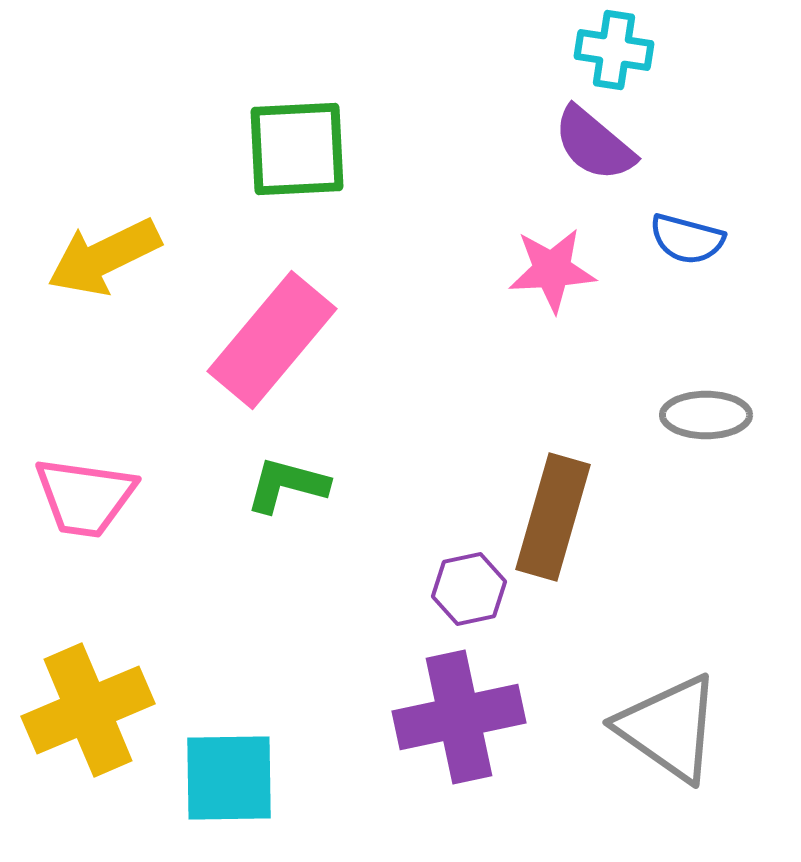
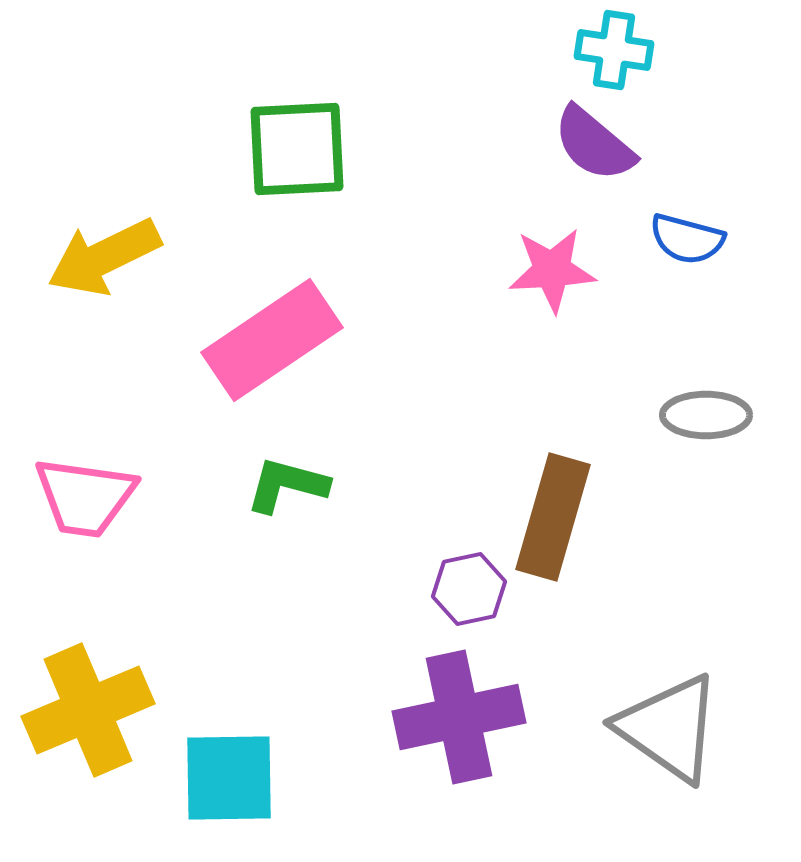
pink rectangle: rotated 16 degrees clockwise
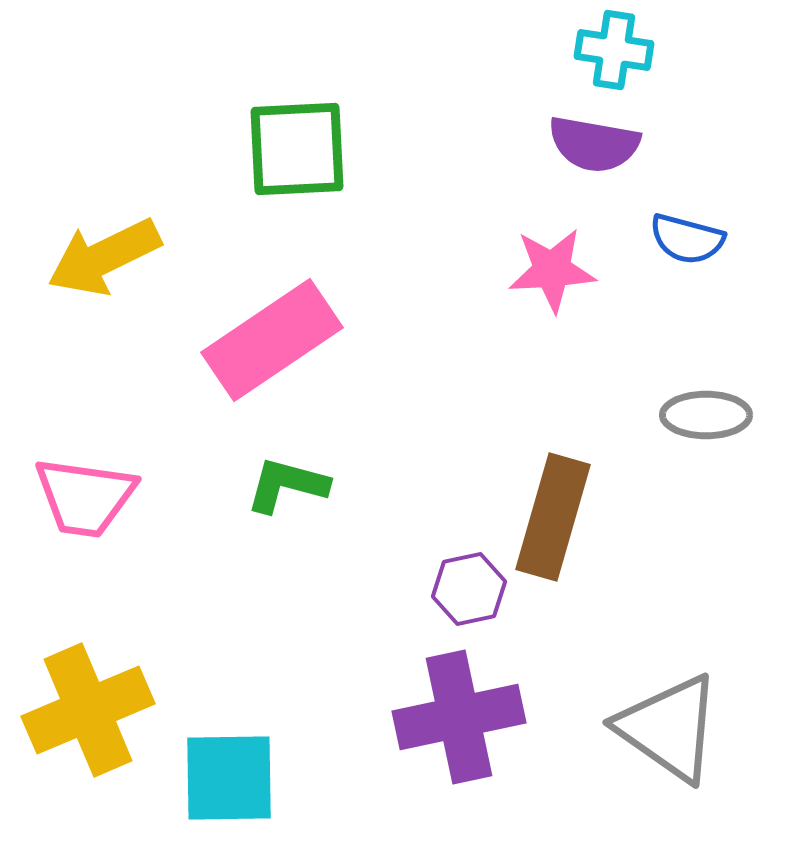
purple semicircle: rotated 30 degrees counterclockwise
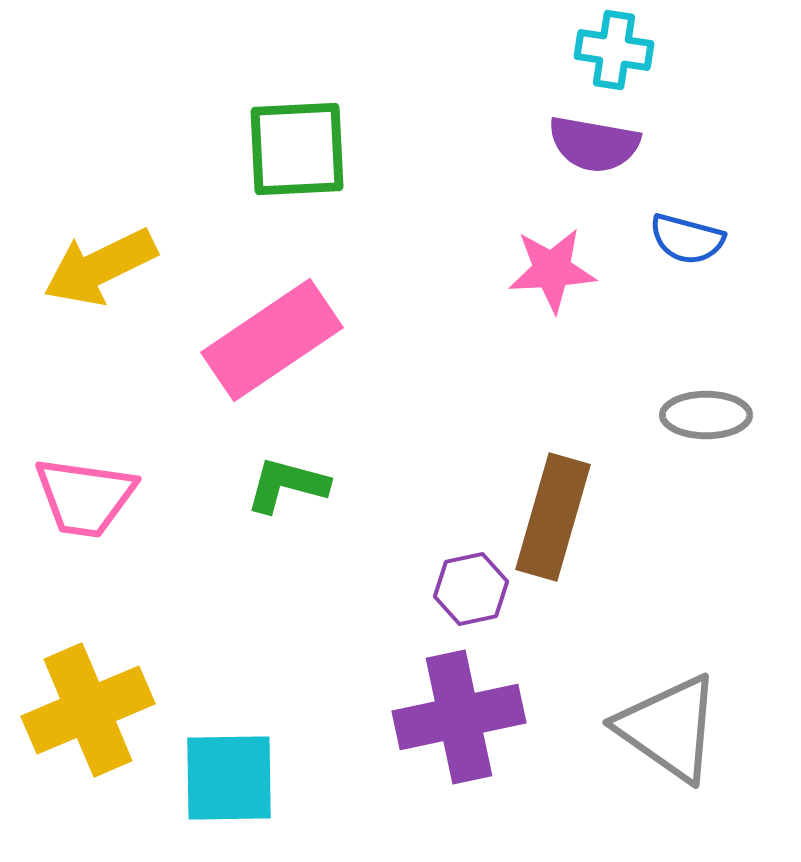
yellow arrow: moved 4 px left, 10 px down
purple hexagon: moved 2 px right
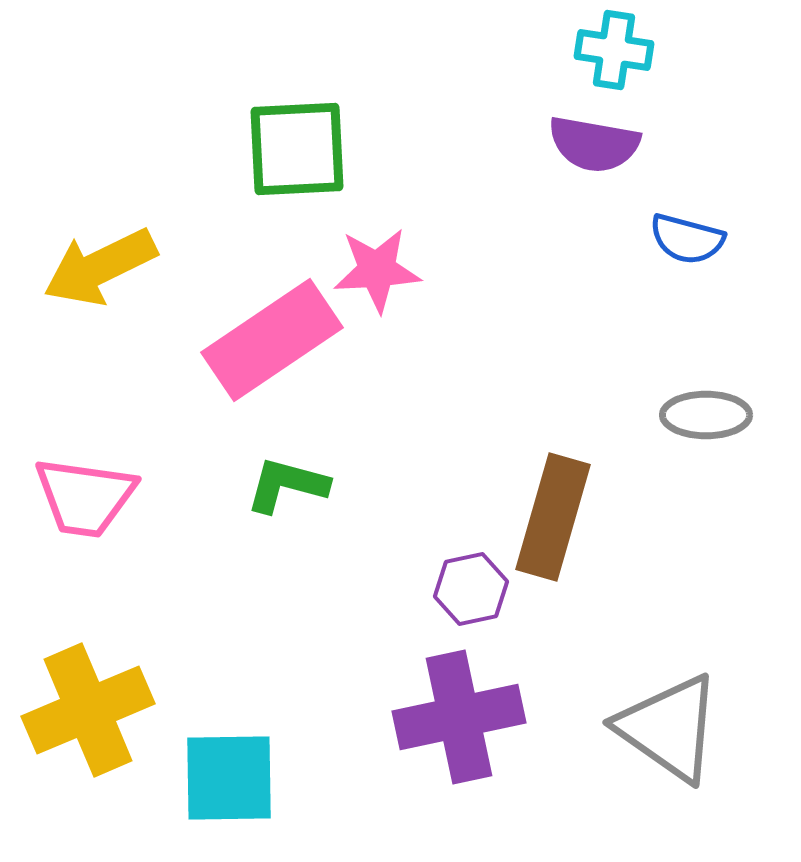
pink star: moved 175 px left
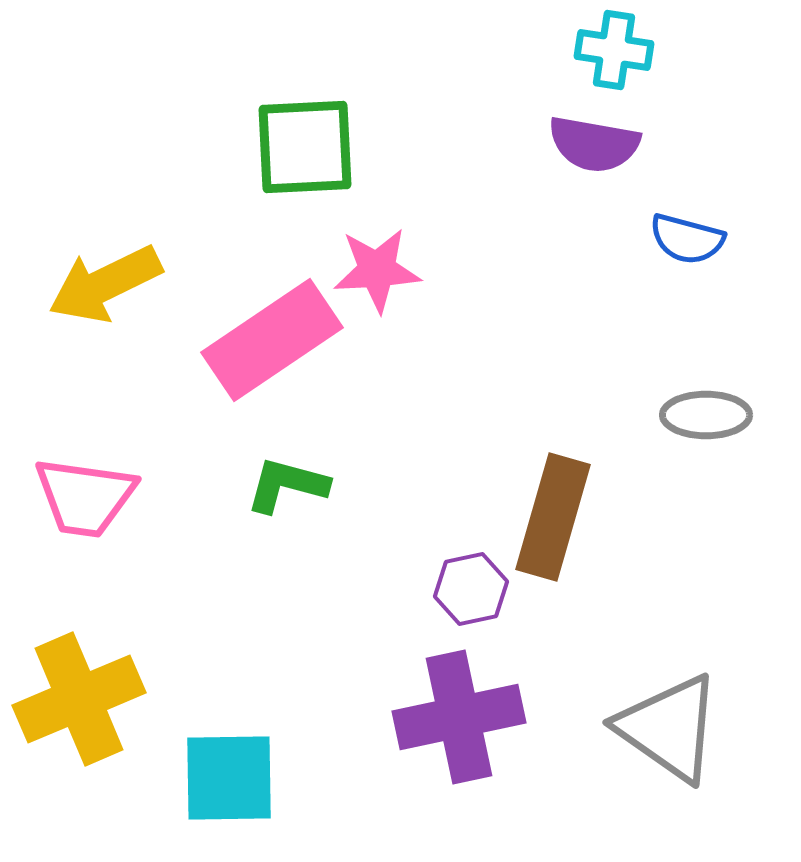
green square: moved 8 px right, 2 px up
yellow arrow: moved 5 px right, 17 px down
yellow cross: moved 9 px left, 11 px up
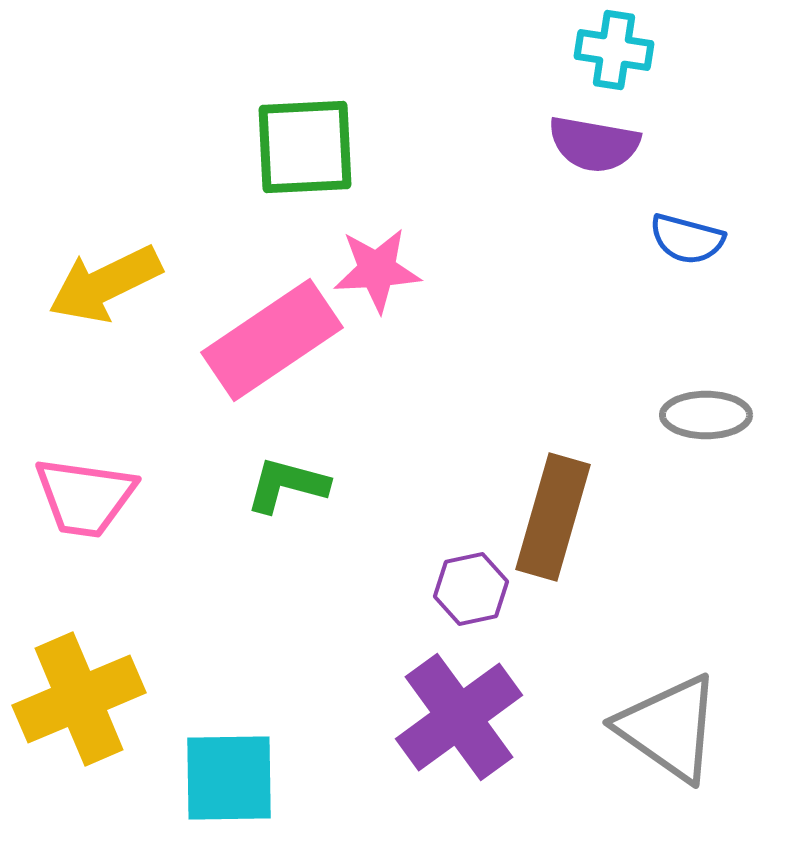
purple cross: rotated 24 degrees counterclockwise
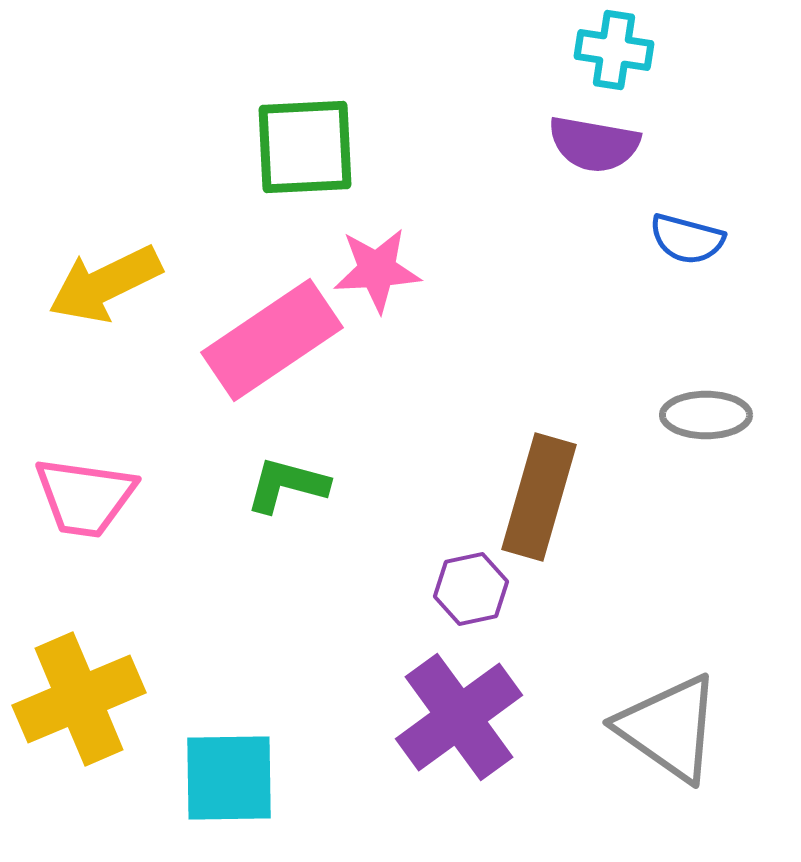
brown rectangle: moved 14 px left, 20 px up
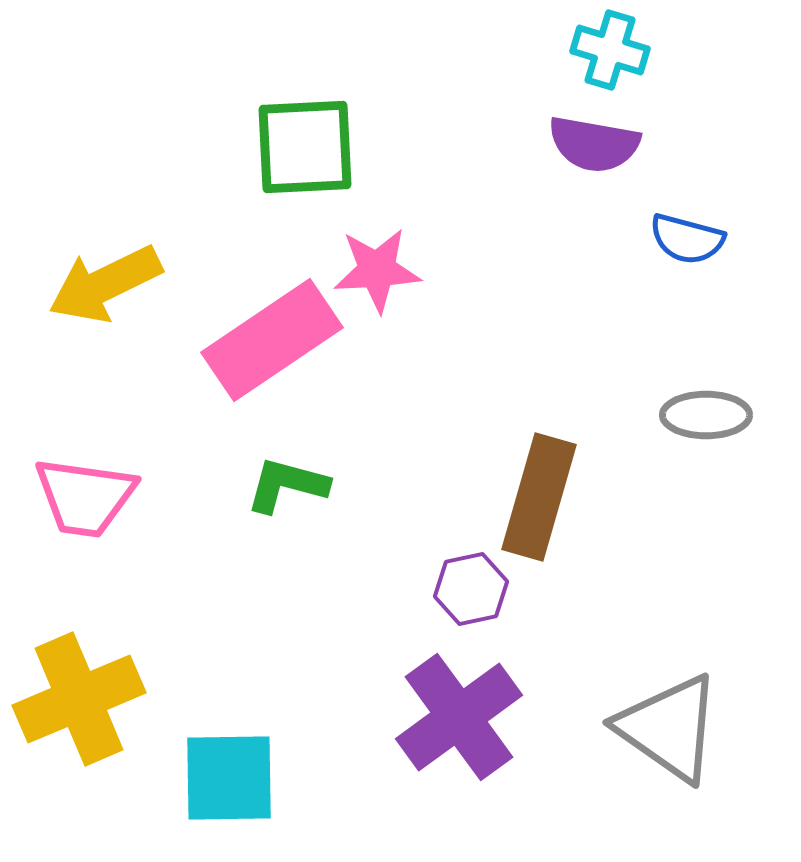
cyan cross: moved 4 px left; rotated 8 degrees clockwise
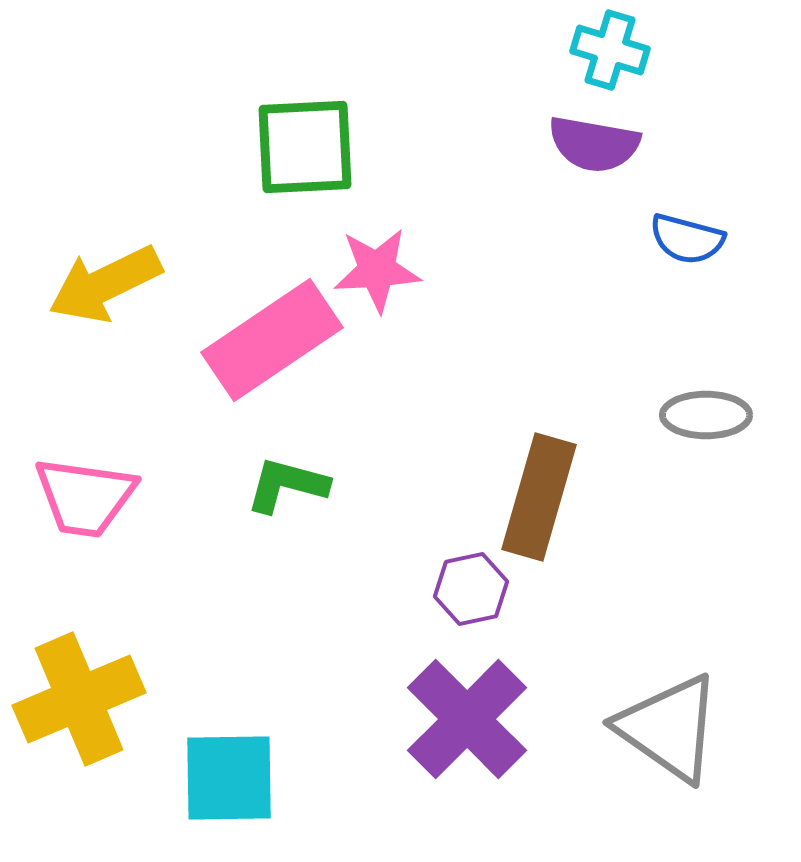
purple cross: moved 8 px right, 2 px down; rotated 9 degrees counterclockwise
